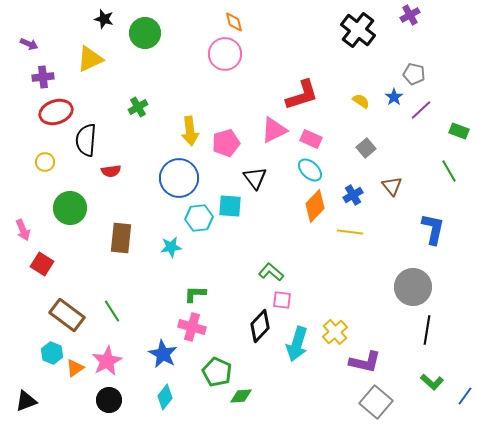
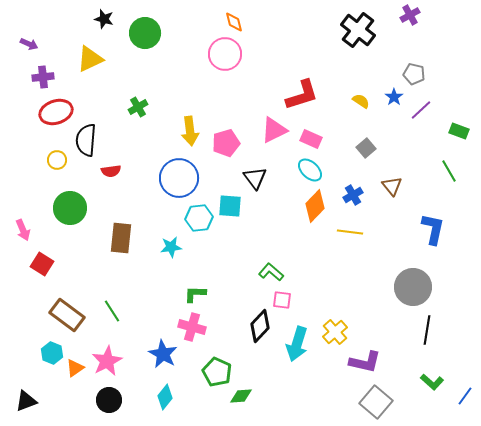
yellow circle at (45, 162): moved 12 px right, 2 px up
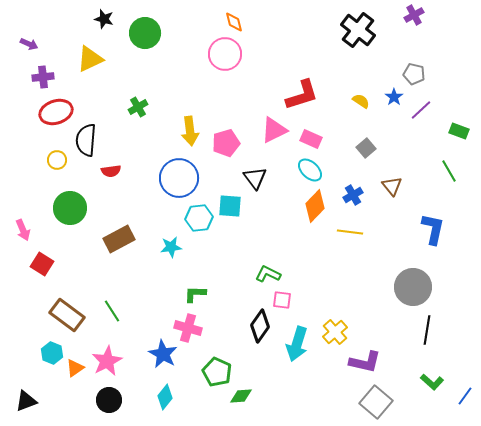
purple cross at (410, 15): moved 4 px right
brown rectangle at (121, 238): moved 2 px left, 1 px down; rotated 56 degrees clockwise
green L-shape at (271, 272): moved 3 px left, 2 px down; rotated 15 degrees counterclockwise
black diamond at (260, 326): rotated 8 degrees counterclockwise
pink cross at (192, 327): moved 4 px left, 1 px down
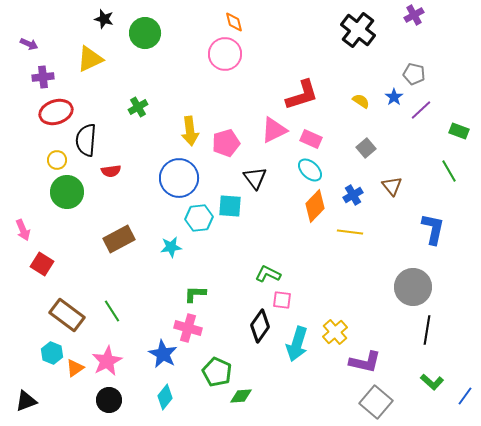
green circle at (70, 208): moved 3 px left, 16 px up
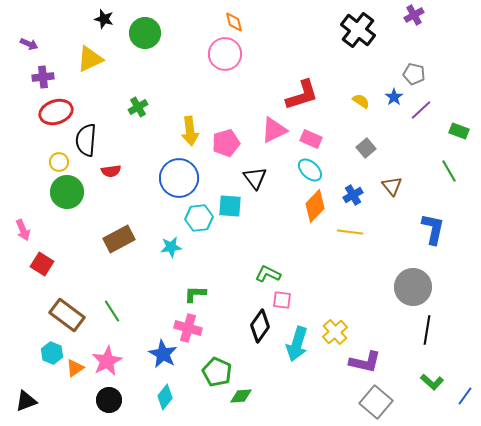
yellow circle at (57, 160): moved 2 px right, 2 px down
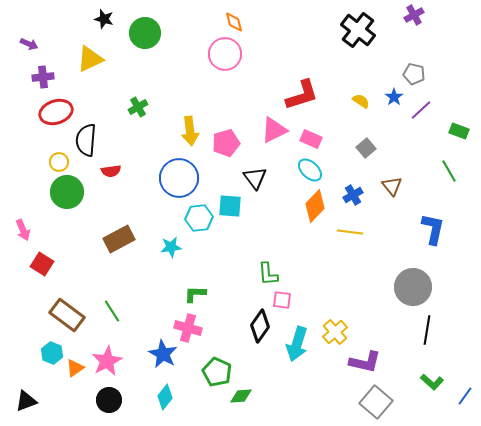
green L-shape at (268, 274): rotated 120 degrees counterclockwise
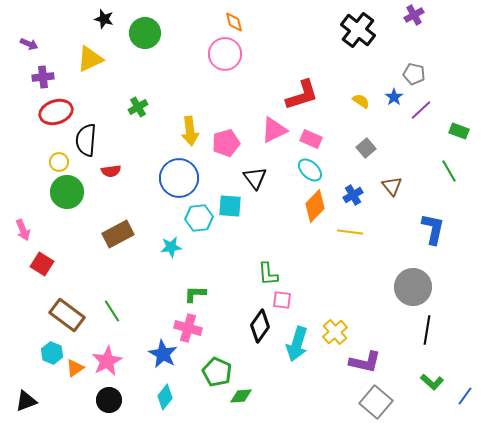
brown rectangle at (119, 239): moved 1 px left, 5 px up
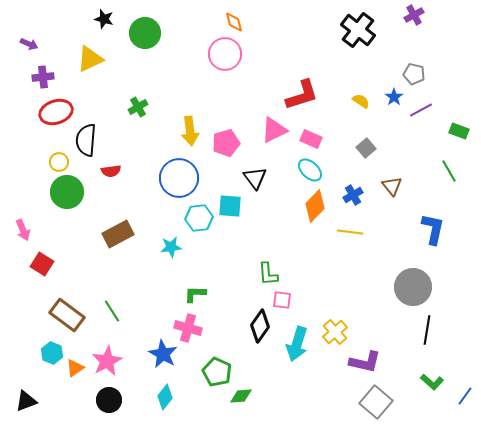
purple line at (421, 110): rotated 15 degrees clockwise
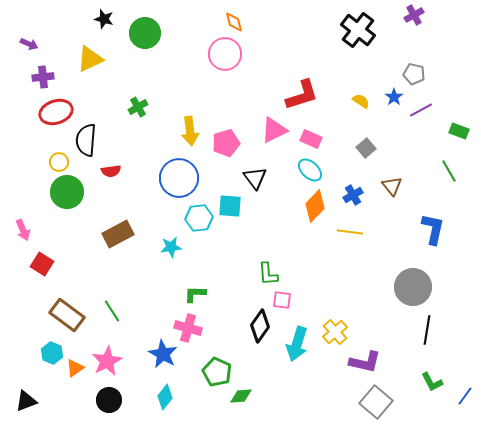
green L-shape at (432, 382): rotated 20 degrees clockwise
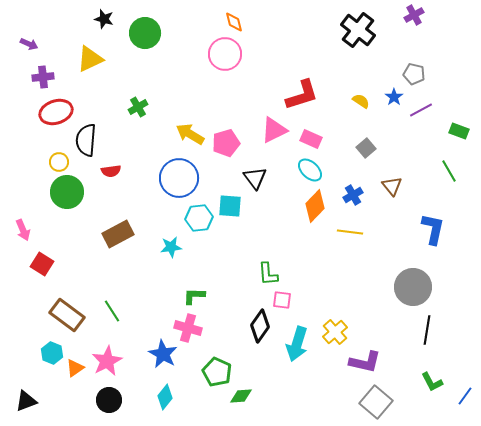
yellow arrow at (190, 131): moved 3 px down; rotated 128 degrees clockwise
green L-shape at (195, 294): moved 1 px left, 2 px down
